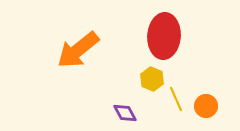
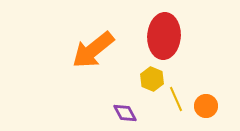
orange arrow: moved 15 px right
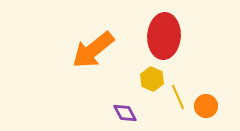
yellow line: moved 2 px right, 2 px up
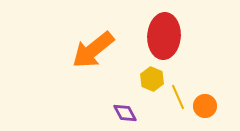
orange circle: moved 1 px left
